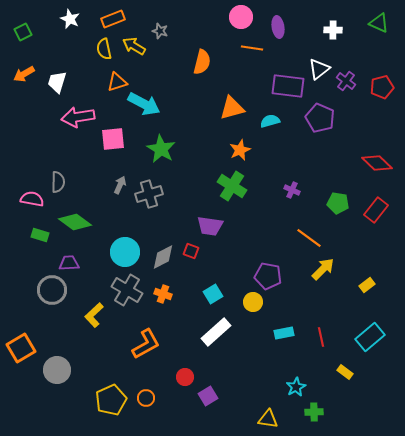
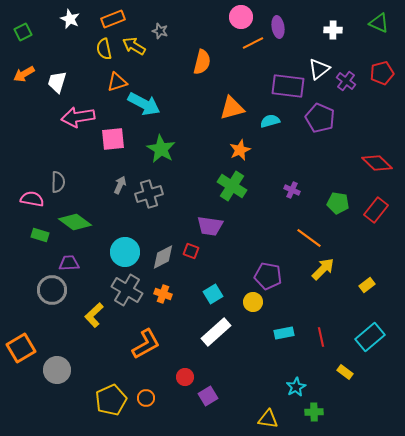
orange line at (252, 48): moved 1 px right, 5 px up; rotated 35 degrees counterclockwise
red pentagon at (382, 87): moved 14 px up
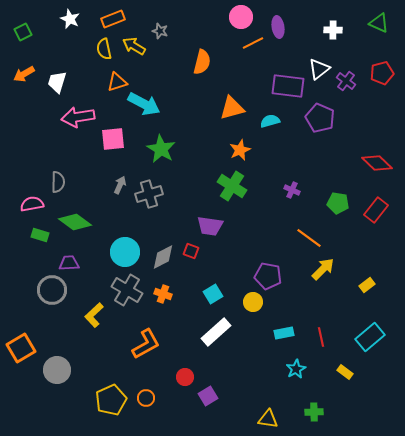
pink semicircle at (32, 199): moved 5 px down; rotated 20 degrees counterclockwise
cyan star at (296, 387): moved 18 px up
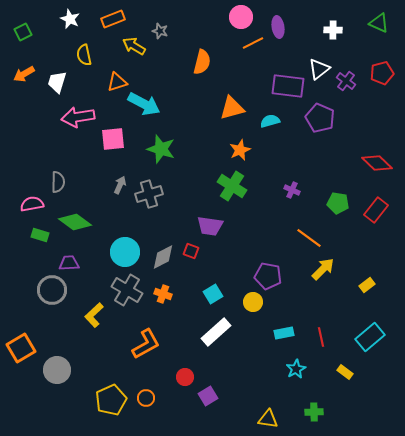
yellow semicircle at (104, 49): moved 20 px left, 6 px down
green star at (161, 149): rotated 12 degrees counterclockwise
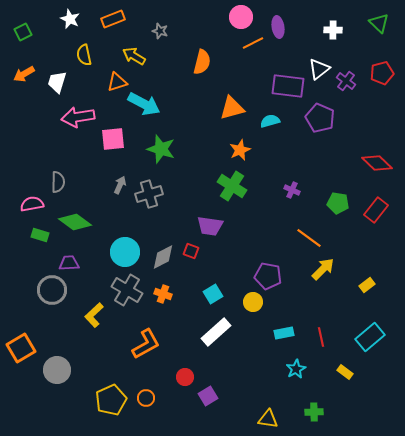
green triangle at (379, 23): rotated 20 degrees clockwise
yellow arrow at (134, 46): moved 10 px down
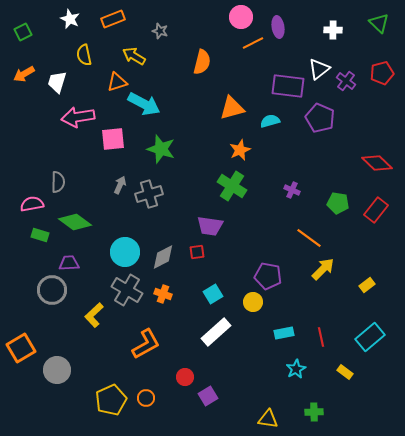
red square at (191, 251): moved 6 px right, 1 px down; rotated 28 degrees counterclockwise
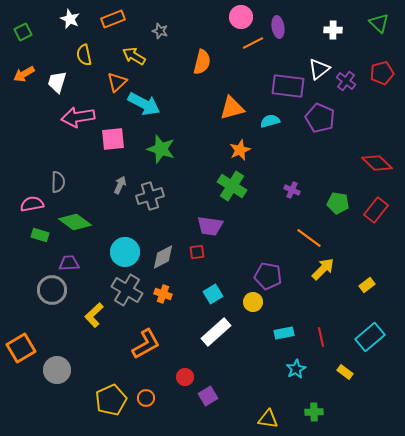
orange triangle at (117, 82): rotated 25 degrees counterclockwise
gray cross at (149, 194): moved 1 px right, 2 px down
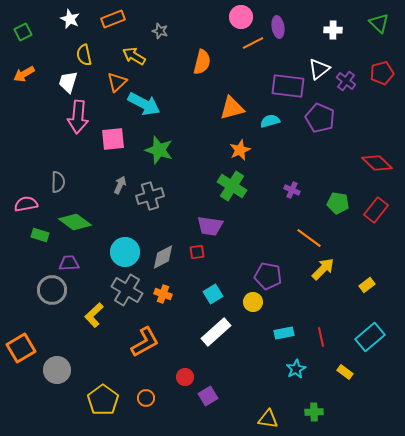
white trapezoid at (57, 82): moved 11 px right
pink arrow at (78, 117): rotated 76 degrees counterclockwise
green star at (161, 149): moved 2 px left, 1 px down
pink semicircle at (32, 204): moved 6 px left
orange L-shape at (146, 344): moved 1 px left, 2 px up
yellow pentagon at (111, 400): moved 8 px left; rotated 12 degrees counterclockwise
